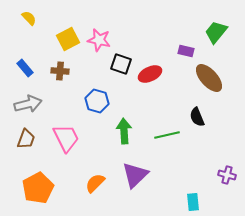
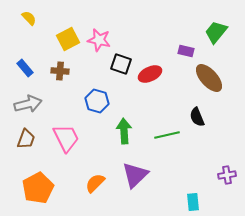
purple cross: rotated 24 degrees counterclockwise
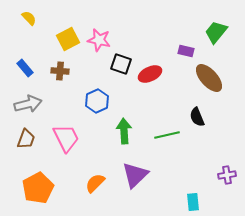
blue hexagon: rotated 20 degrees clockwise
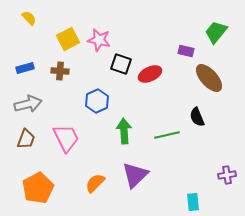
blue rectangle: rotated 66 degrees counterclockwise
